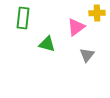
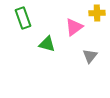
green rectangle: rotated 25 degrees counterclockwise
pink triangle: moved 2 px left
gray triangle: moved 3 px right, 1 px down
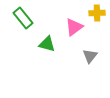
green rectangle: rotated 20 degrees counterclockwise
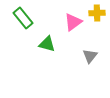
pink triangle: moved 1 px left, 5 px up
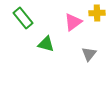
green triangle: moved 1 px left
gray triangle: moved 1 px left, 2 px up
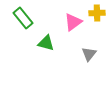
green triangle: moved 1 px up
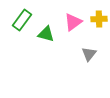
yellow cross: moved 2 px right, 6 px down
green rectangle: moved 1 px left, 2 px down; rotated 75 degrees clockwise
green triangle: moved 9 px up
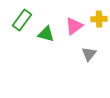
pink triangle: moved 1 px right, 4 px down
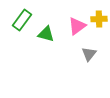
pink triangle: moved 3 px right
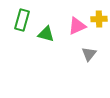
green rectangle: rotated 20 degrees counterclockwise
pink triangle: rotated 12 degrees clockwise
